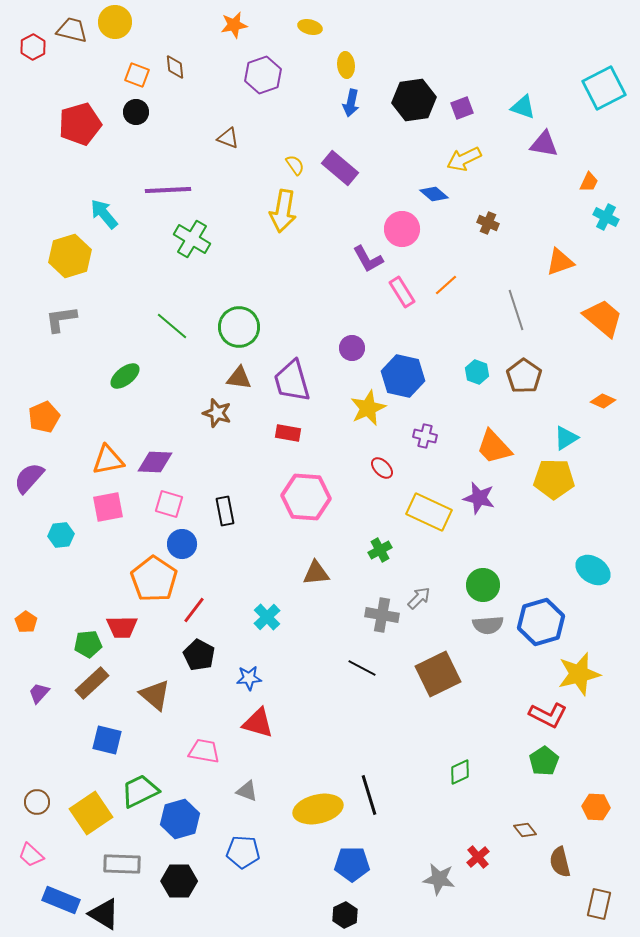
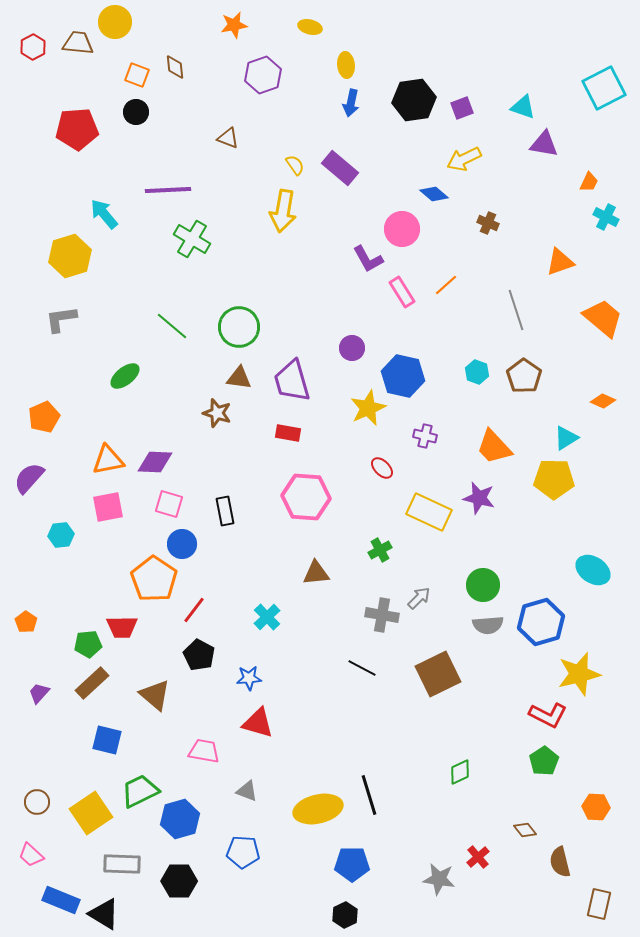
brown trapezoid at (72, 30): moved 6 px right, 13 px down; rotated 8 degrees counterclockwise
red pentagon at (80, 124): moved 3 px left, 5 px down; rotated 12 degrees clockwise
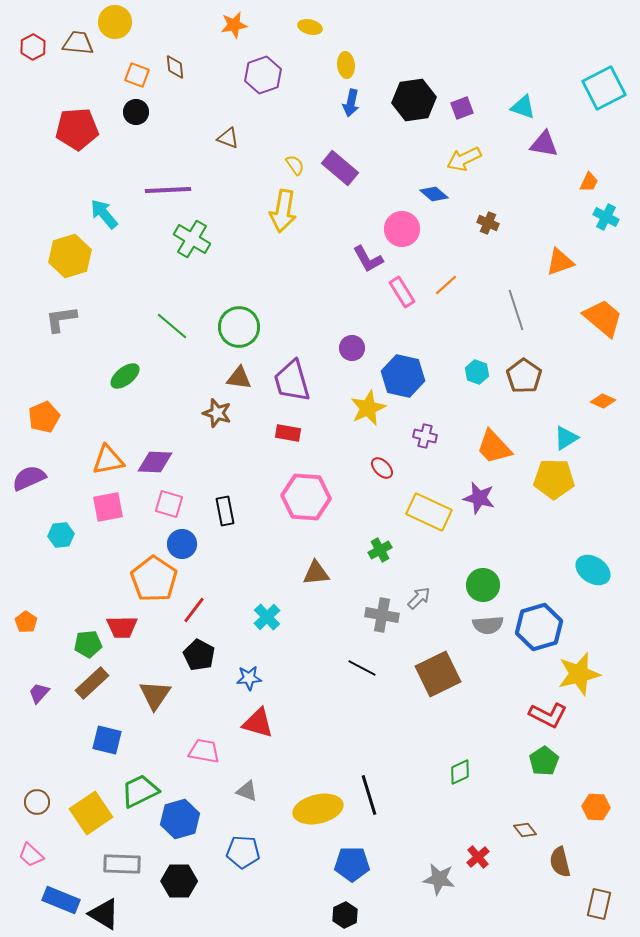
purple semicircle at (29, 478): rotated 24 degrees clockwise
blue hexagon at (541, 622): moved 2 px left, 5 px down
brown triangle at (155, 695): rotated 24 degrees clockwise
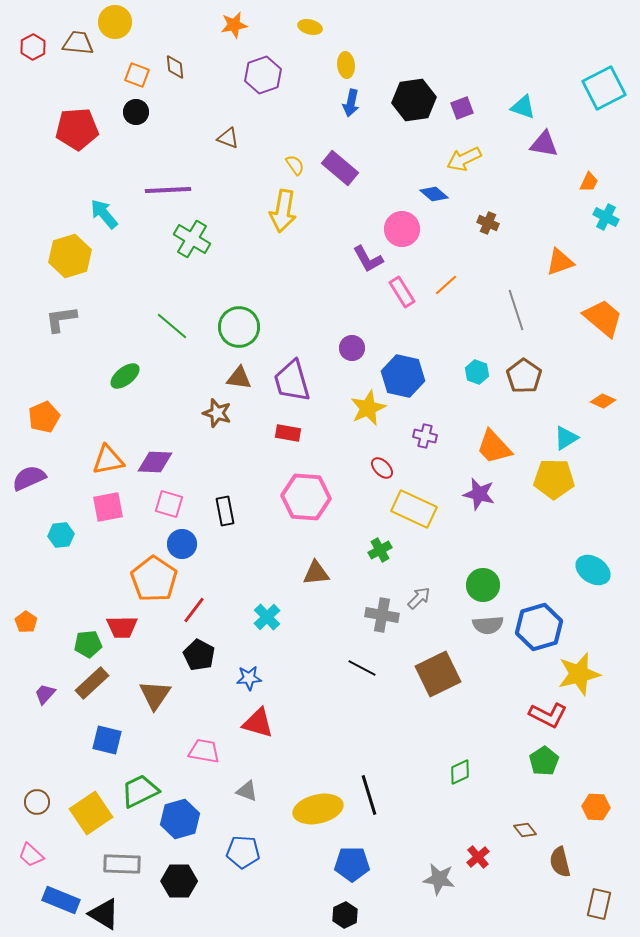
purple star at (479, 498): moved 4 px up
yellow rectangle at (429, 512): moved 15 px left, 3 px up
purple trapezoid at (39, 693): moved 6 px right, 1 px down
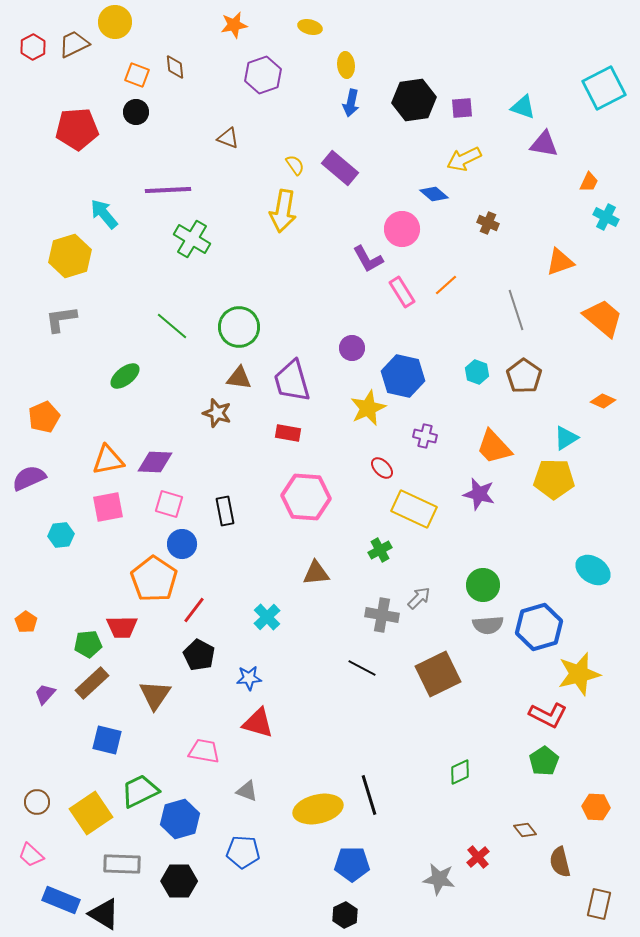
brown trapezoid at (78, 43): moved 4 px left, 1 px down; rotated 32 degrees counterclockwise
purple square at (462, 108): rotated 15 degrees clockwise
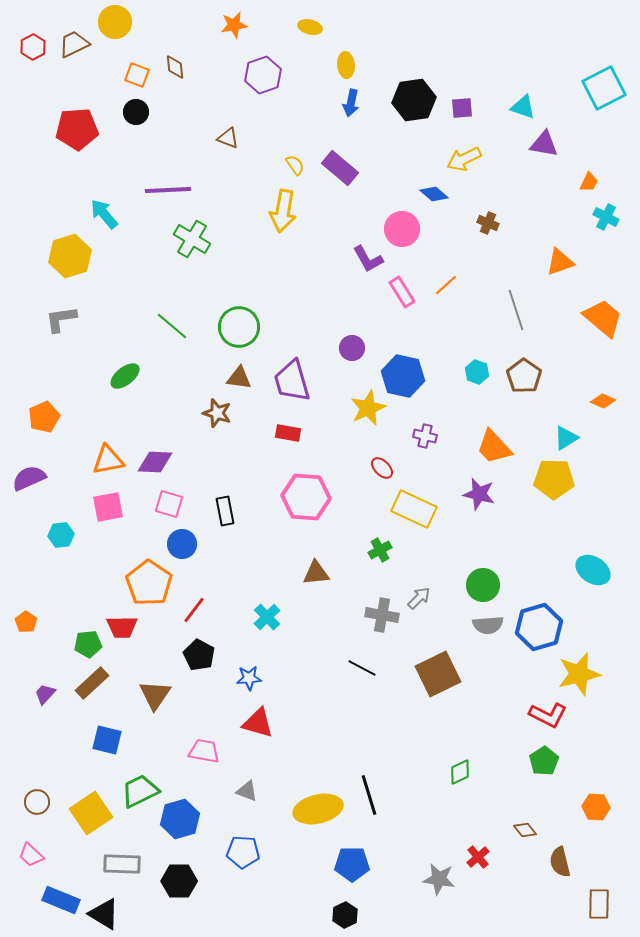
orange pentagon at (154, 579): moved 5 px left, 4 px down
brown rectangle at (599, 904): rotated 12 degrees counterclockwise
